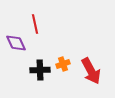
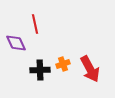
red arrow: moved 1 px left, 2 px up
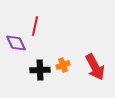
red line: moved 2 px down; rotated 24 degrees clockwise
orange cross: moved 1 px down
red arrow: moved 5 px right, 2 px up
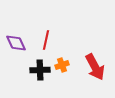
red line: moved 11 px right, 14 px down
orange cross: moved 1 px left
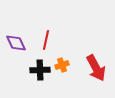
red arrow: moved 1 px right, 1 px down
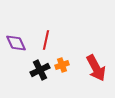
black cross: rotated 24 degrees counterclockwise
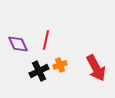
purple diamond: moved 2 px right, 1 px down
orange cross: moved 2 px left
black cross: moved 1 px left, 1 px down
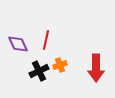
red arrow: rotated 28 degrees clockwise
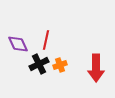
black cross: moved 7 px up
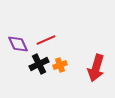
red line: rotated 54 degrees clockwise
red arrow: rotated 16 degrees clockwise
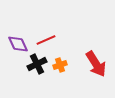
black cross: moved 2 px left
red arrow: moved 4 px up; rotated 48 degrees counterclockwise
